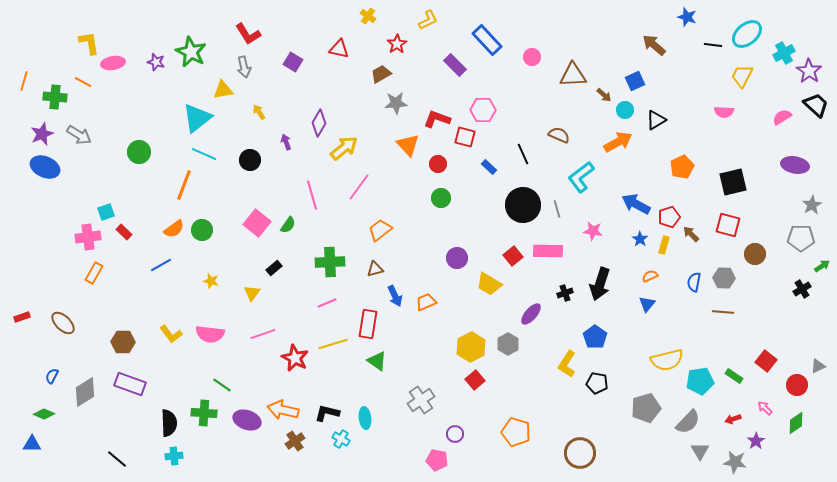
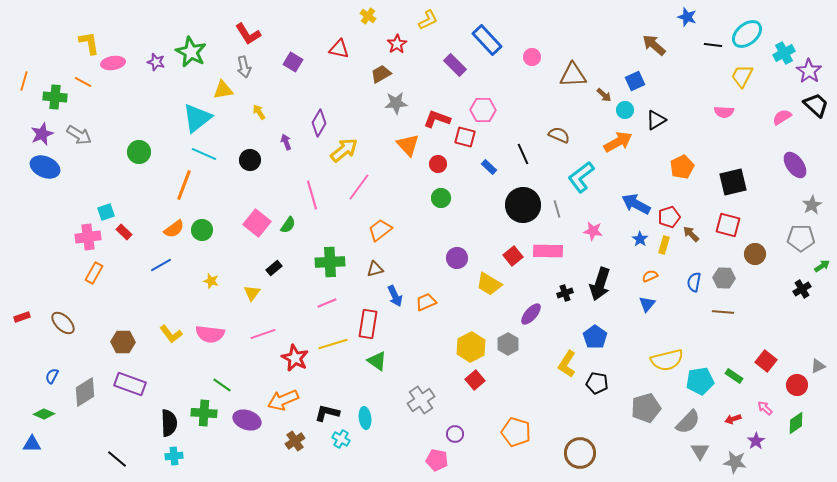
yellow arrow at (344, 148): moved 2 px down
purple ellipse at (795, 165): rotated 44 degrees clockwise
orange arrow at (283, 410): moved 10 px up; rotated 36 degrees counterclockwise
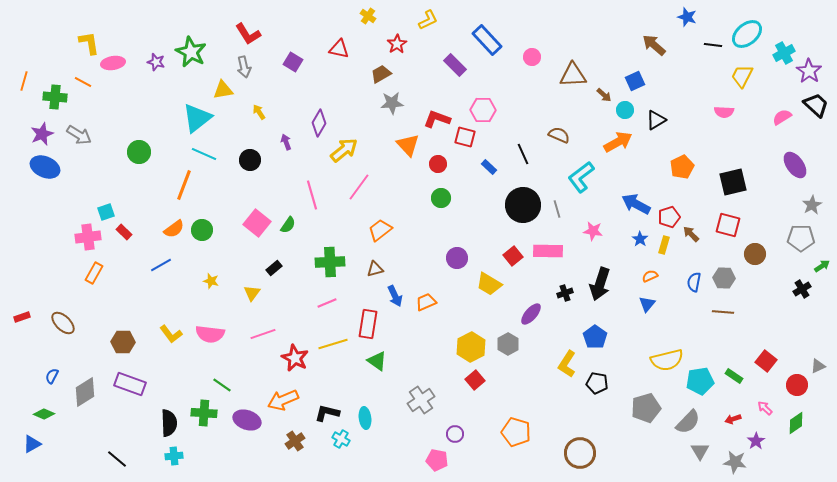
gray star at (396, 103): moved 4 px left
blue triangle at (32, 444): rotated 30 degrees counterclockwise
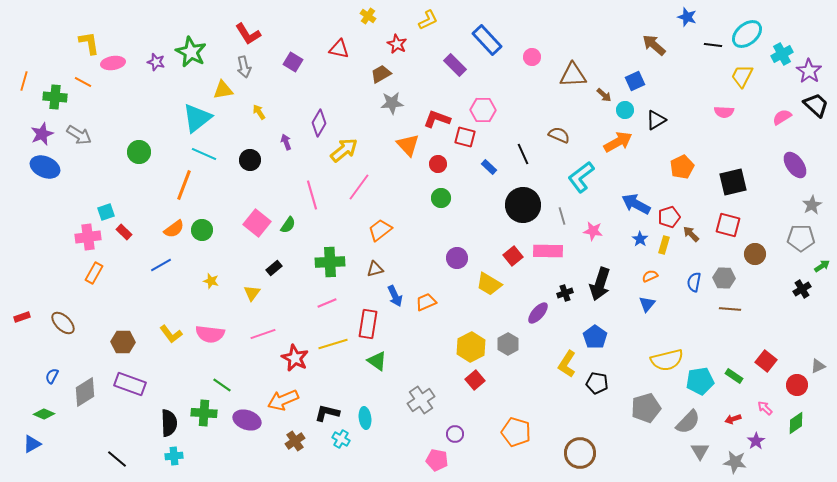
red star at (397, 44): rotated 12 degrees counterclockwise
cyan cross at (784, 53): moved 2 px left, 1 px down
gray line at (557, 209): moved 5 px right, 7 px down
brown line at (723, 312): moved 7 px right, 3 px up
purple ellipse at (531, 314): moved 7 px right, 1 px up
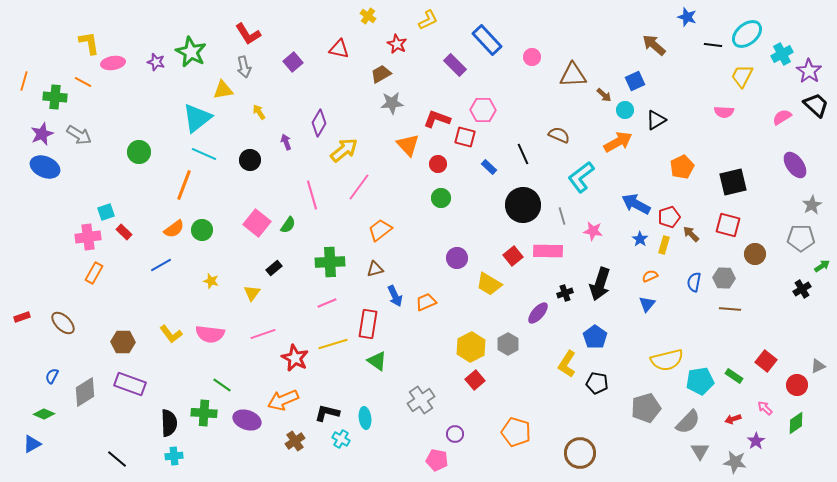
purple square at (293, 62): rotated 18 degrees clockwise
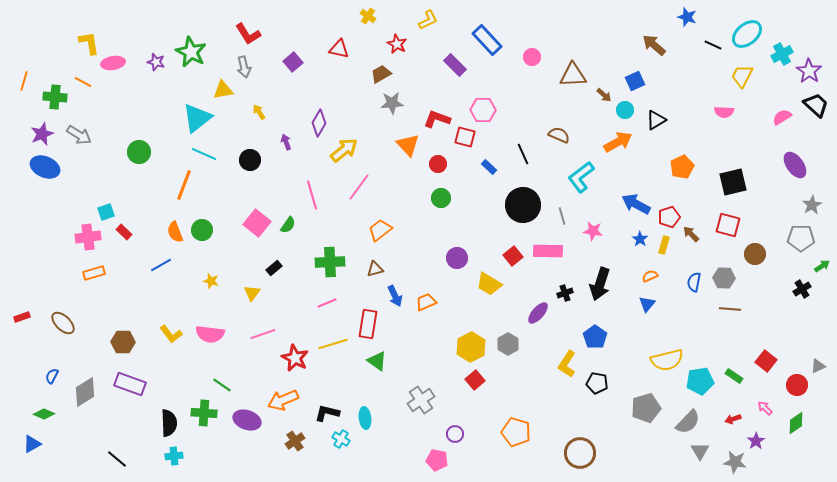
black line at (713, 45): rotated 18 degrees clockwise
orange semicircle at (174, 229): moved 1 px right, 3 px down; rotated 105 degrees clockwise
orange rectangle at (94, 273): rotated 45 degrees clockwise
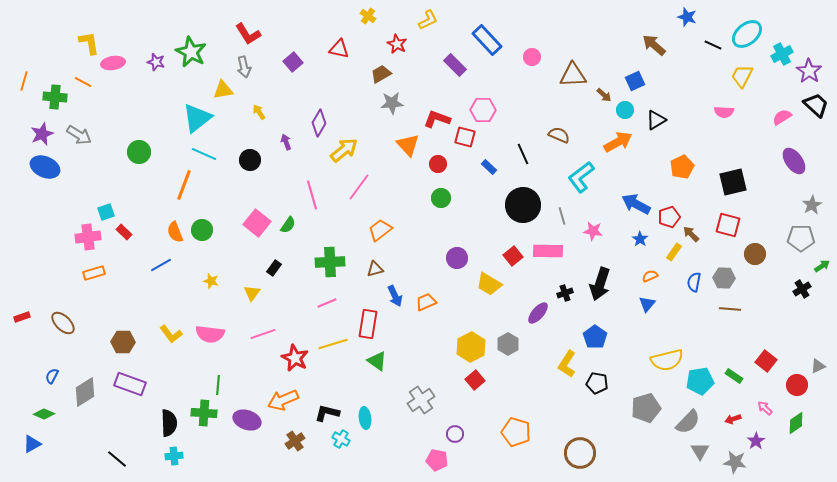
purple ellipse at (795, 165): moved 1 px left, 4 px up
yellow rectangle at (664, 245): moved 10 px right, 7 px down; rotated 18 degrees clockwise
black rectangle at (274, 268): rotated 14 degrees counterclockwise
green line at (222, 385): moved 4 px left; rotated 60 degrees clockwise
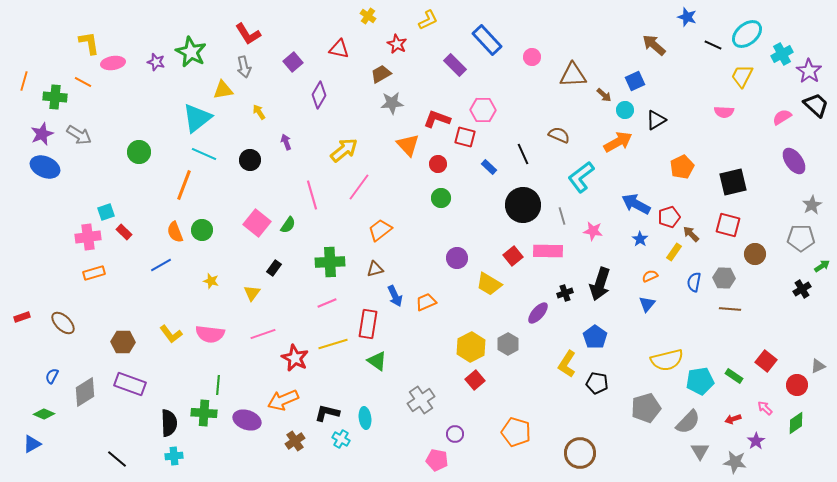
purple diamond at (319, 123): moved 28 px up
